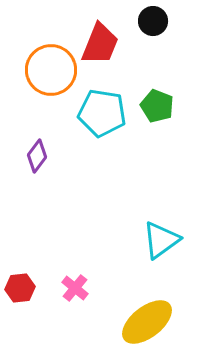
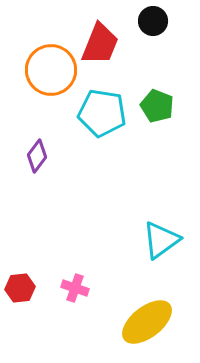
pink cross: rotated 20 degrees counterclockwise
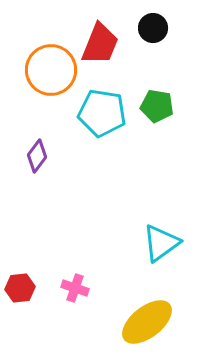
black circle: moved 7 px down
green pentagon: rotated 12 degrees counterclockwise
cyan triangle: moved 3 px down
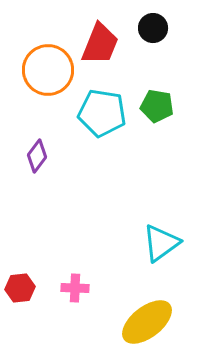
orange circle: moved 3 px left
pink cross: rotated 16 degrees counterclockwise
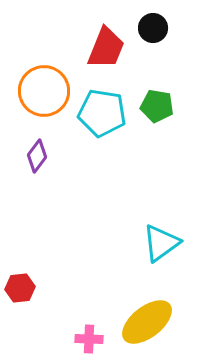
red trapezoid: moved 6 px right, 4 px down
orange circle: moved 4 px left, 21 px down
pink cross: moved 14 px right, 51 px down
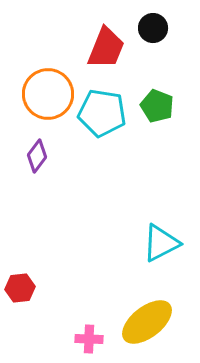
orange circle: moved 4 px right, 3 px down
green pentagon: rotated 12 degrees clockwise
cyan triangle: rotated 9 degrees clockwise
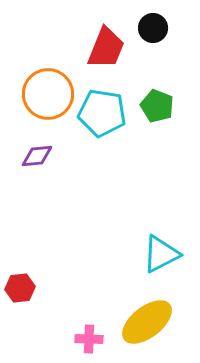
purple diamond: rotated 48 degrees clockwise
cyan triangle: moved 11 px down
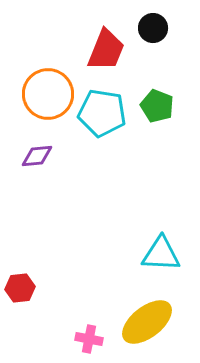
red trapezoid: moved 2 px down
cyan triangle: rotated 30 degrees clockwise
pink cross: rotated 8 degrees clockwise
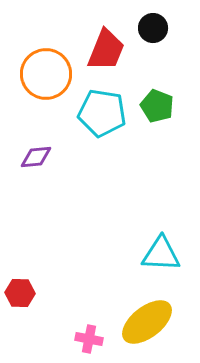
orange circle: moved 2 px left, 20 px up
purple diamond: moved 1 px left, 1 px down
red hexagon: moved 5 px down; rotated 8 degrees clockwise
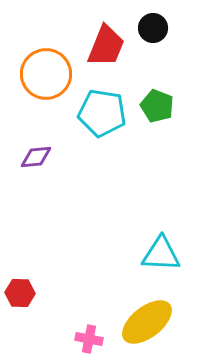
red trapezoid: moved 4 px up
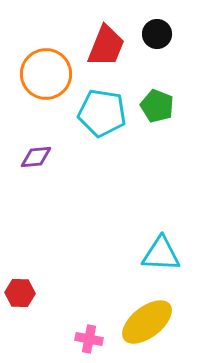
black circle: moved 4 px right, 6 px down
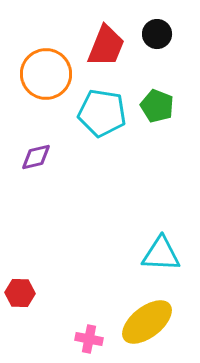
purple diamond: rotated 8 degrees counterclockwise
